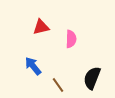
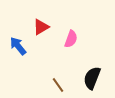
red triangle: rotated 18 degrees counterclockwise
pink semicircle: rotated 18 degrees clockwise
blue arrow: moved 15 px left, 20 px up
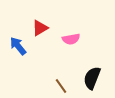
red triangle: moved 1 px left, 1 px down
pink semicircle: rotated 60 degrees clockwise
brown line: moved 3 px right, 1 px down
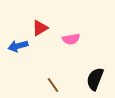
blue arrow: rotated 66 degrees counterclockwise
black semicircle: moved 3 px right, 1 px down
brown line: moved 8 px left, 1 px up
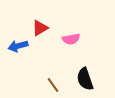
black semicircle: moved 10 px left; rotated 40 degrees counterclockwise
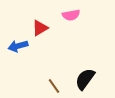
pink semicircle: moved 24 px up
black semicircle: rotated 55 degrees clockwise
brown line: moved 1 px right, 1 px down
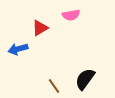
blue arrow: moved 3 px down
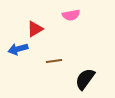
red triangle: moved 5 px left, 1 px down
brown line: moved 25 px up; rotated 63 degrees counterclockwise
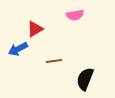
pink semicircle: moved 4 px right
blue arrow: rotated 12 degrees counterclockwise
black semicircle: rotated 15 degrees counterclockwise
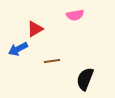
brown line: moved 2 px left
